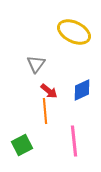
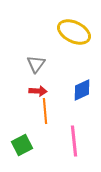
red arrow: moved 11 px left; rotated 36 degrees counterclockwise
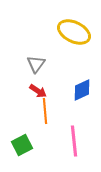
red arrow: rotated 30 degrees clockwise
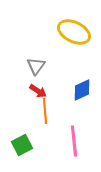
gray triangle: moved 2 px down
